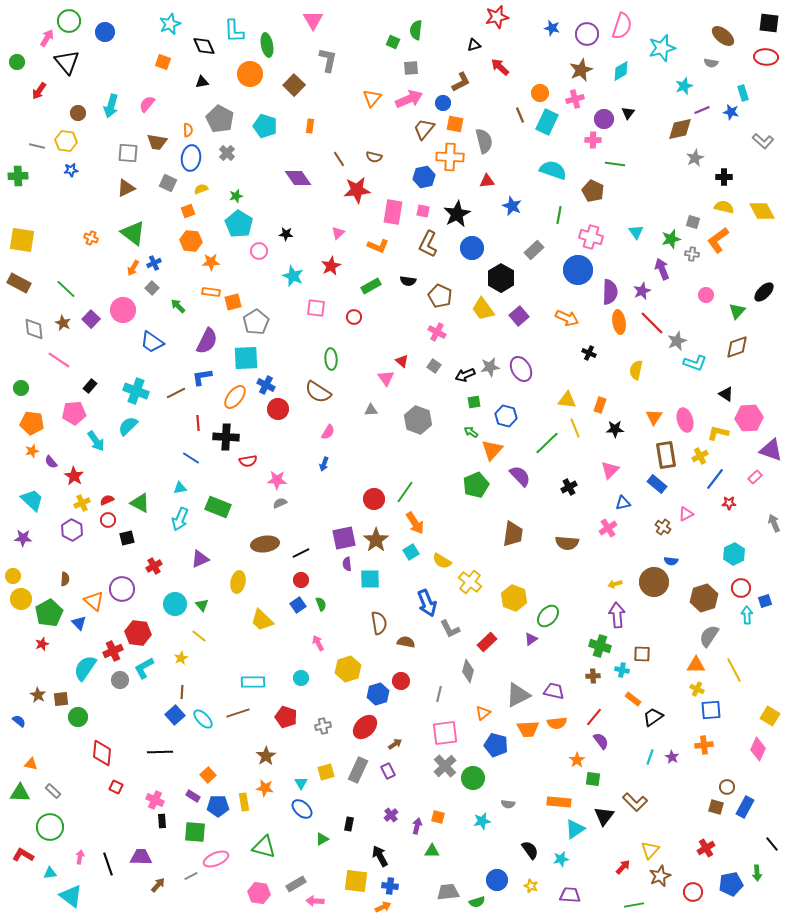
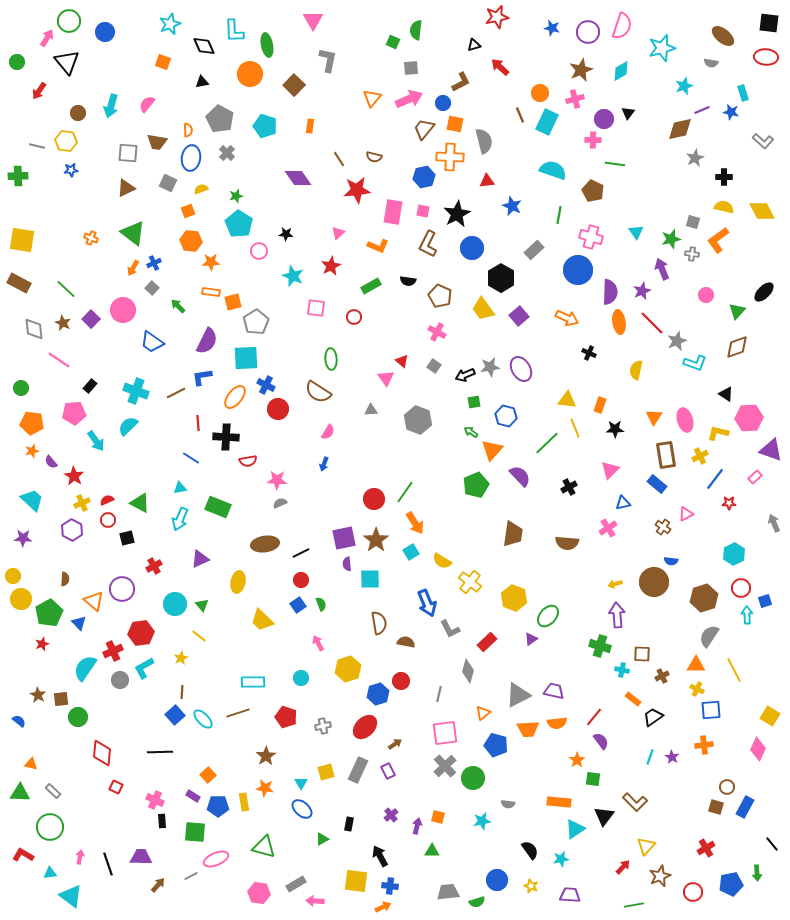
purple circle at (587, 34): moved 1 px right, 2 px up
red hexagon at (138, 633): moved 3 px right; rotated 15 degrees counterclockwise
brown cross at (593, 676): moved 69 px right; rotated 24 degrees counterclockwise
yellow triangle at (650, 850): moved 4 px left, 4 px up
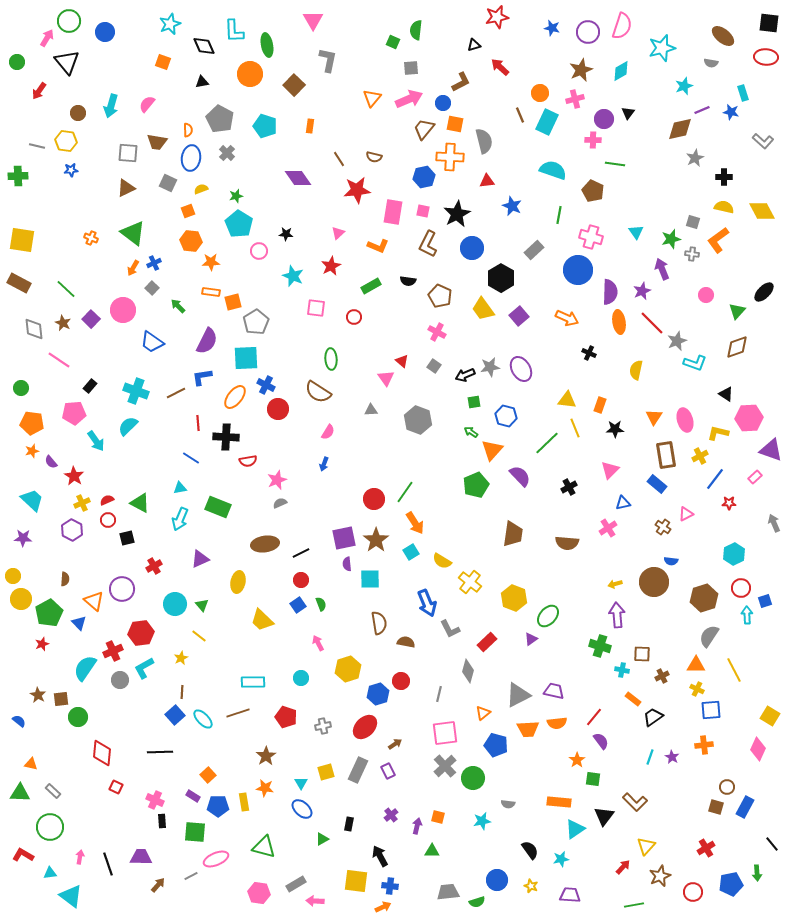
pink star at (277, 480): rotated 24 degrees counterclockwise
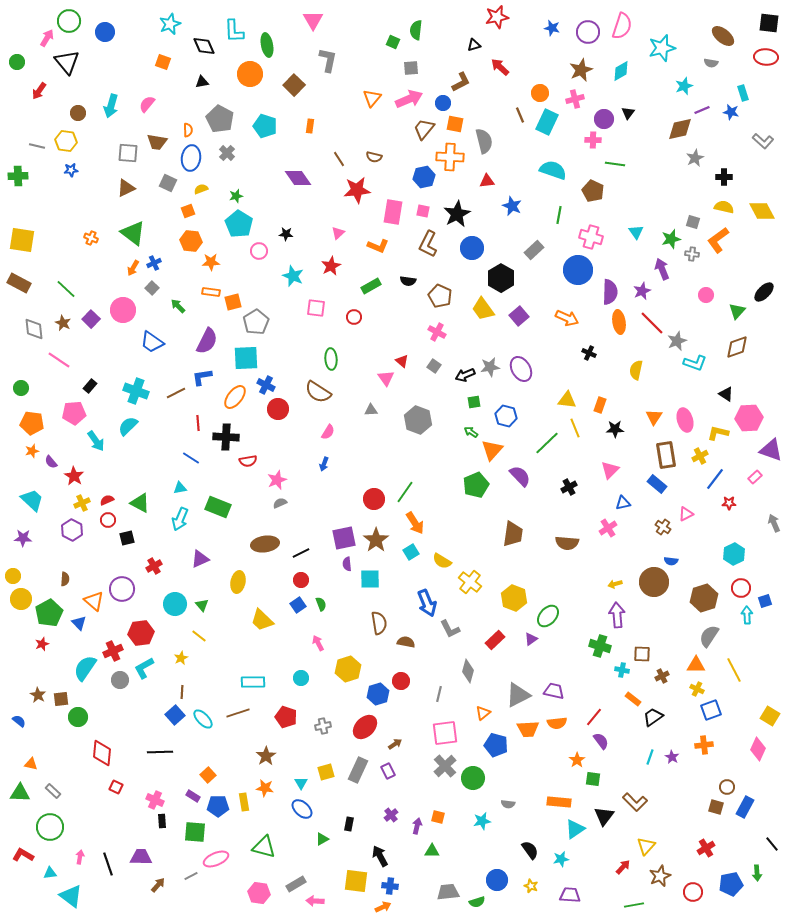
red rectangle at (487, 642): moved 8 px right, 2 px up
blue square at (711, 710): rotated 15 degrees counterclockwise
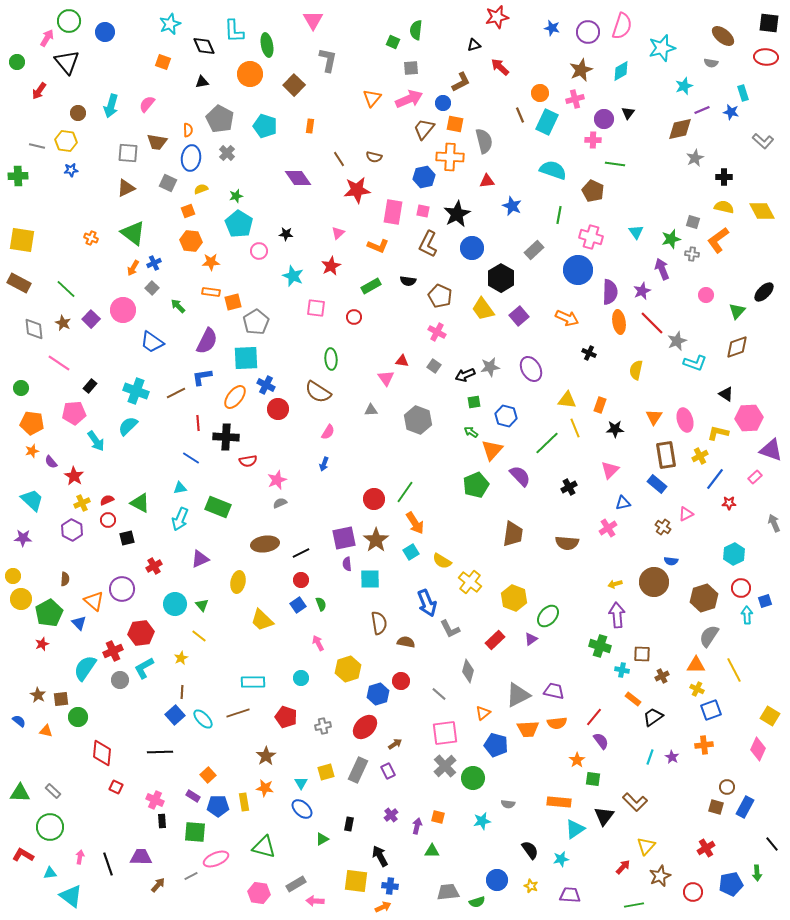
pink line at (59, 360): moved 3 px down
red triangle at (402, 361): rotated 32 degrees counterclockwise
purple ellipse at (521, 369): moved 10 px right
gray line at (439, 694): rotated 63 degrees counterclockwise
orange triangle at (31, 764): moved 15 px right, 33 px up
